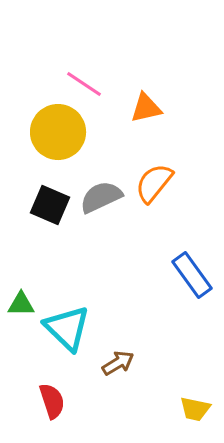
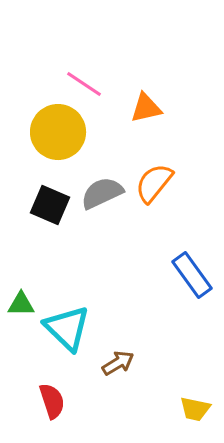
gray semicircle: moved 1 px right, 4 px up
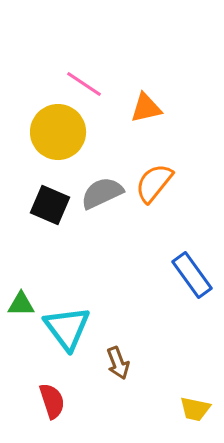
cyan triangle: rotated 9 degrees clockwise
brown arrow: rotated 100 degrees clockwise
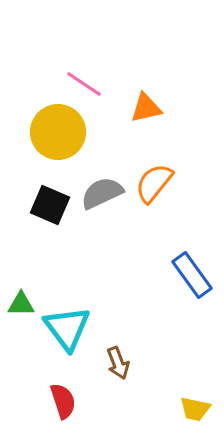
red semicircle: moved 11 px right
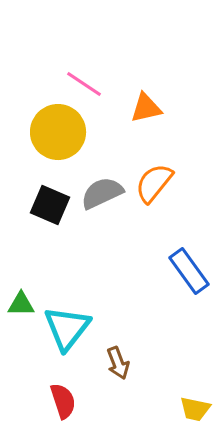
blue rectangle: moved 3 px left, 4 px up
cyan triangle: rotated 15 degrees clockwise
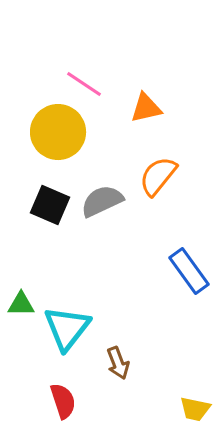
orange semicircle: moved 4 px right, 7 px up
gray semicircle: moved 8 px down
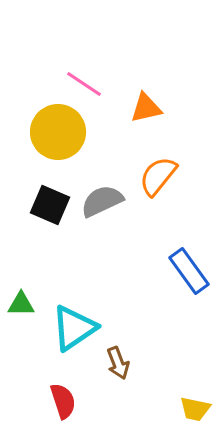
cyan triangle: moved 7 px right; rotated 18 degrees clockwise
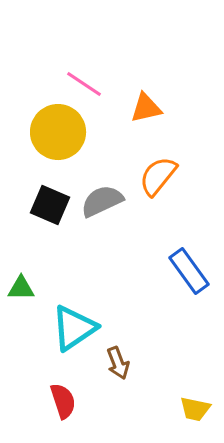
green triangle: moved 16 px up
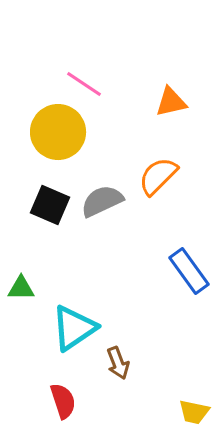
orange triangle: moved 25 px right, 6 px up
orange semicircle: rotated 6 degrees clockwise
yellow trapezoid: moved 1 px left, 3 px down
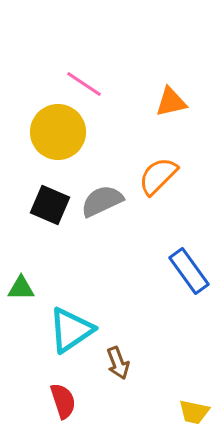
cyan triangle: moved 3 px left, 2 px down
